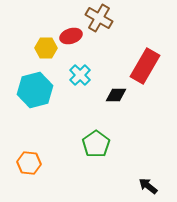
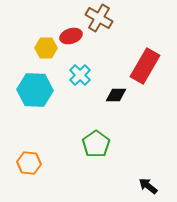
cyan hexagon: rotated 16 degrees clockwise
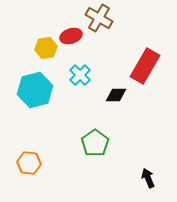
yellow hexagon: rotated 10 degrees counterclockwise
cyan hexagon: rotated 16 degrees counterclockwise
green pentagon: moved 1 px left, 1 px up
black arrow: moved 8 px up; rotated 30 degrees clockwise
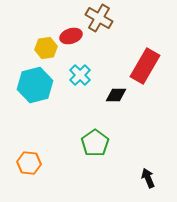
cyan hexagon: moved 5 px up
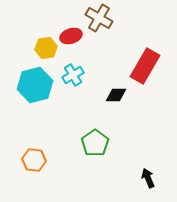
cyan cross: moved 7 px left; rotated 15 degrees clockwise
orange hexagon: moved 5 px right, 3 px up
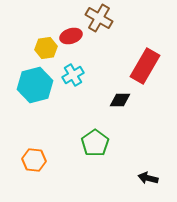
black diamond: moved 4 px right, 5 px down
black arrow: rotated 54 degrees counterclockwise
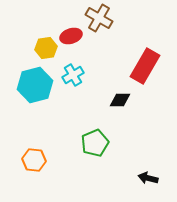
green pentagon: rotated 12 degrees clockwise
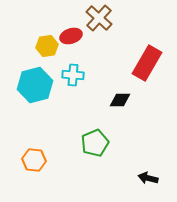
brown cross: rotated 12 degrees clockwise
yellow hexagon: moved 1 px right, 2 px up
red rectangle: moved 2 px right, 3 px up
cyan cross: rotated 35 degrees clockwise
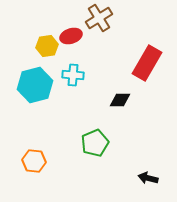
brown cross: rotated 16 degrees clockwise
orange hexagon: moved 1 px down
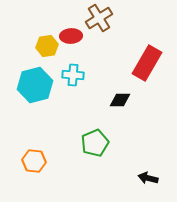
red ellipse: rotated 15 degrees clockwise
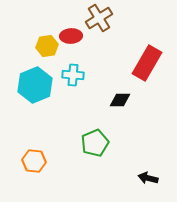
cyan hexagon: rotated 8 degrees counterclockwise
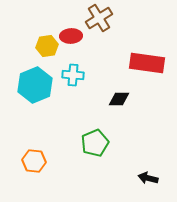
red rectangle: rotated 68 degrees clockwise
black diamond: moved 1 px left, 1 px up
